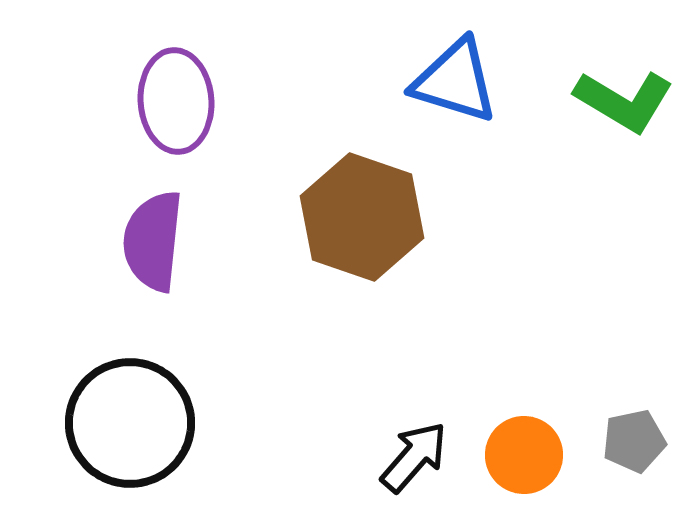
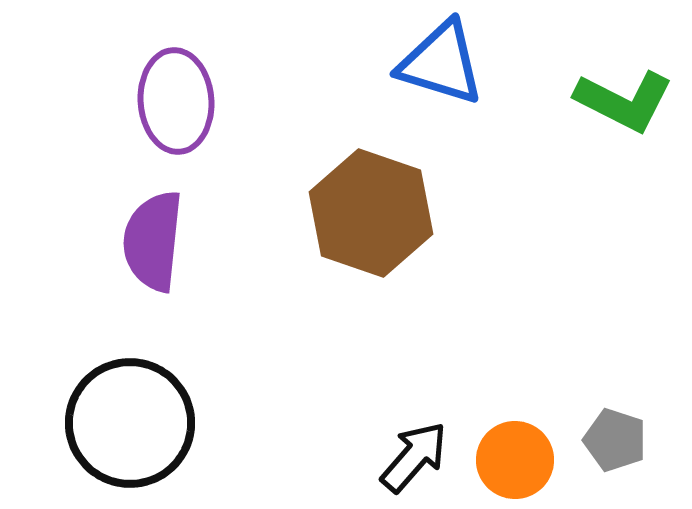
blue triangle: moved 14 px left, 18 px up
green L-shape: rotated 4 degrees counterclockwise
brown hexagon: moved 9 px right, 4 px up
gray pentagon: moved 19 px left, 1 px up; rotated 30 degrees clockwise
orange circle: moved 9 px left, 5 px down
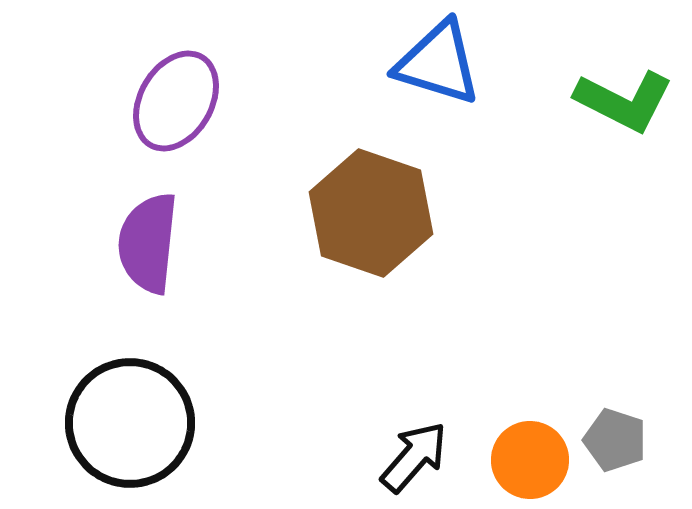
blue triangle: moved 3 px left
purple ellipse: rotated 34 degrees clockwise
purple semicircle: moved 5 px left, 2 px down
orange circle: moved 15 px right
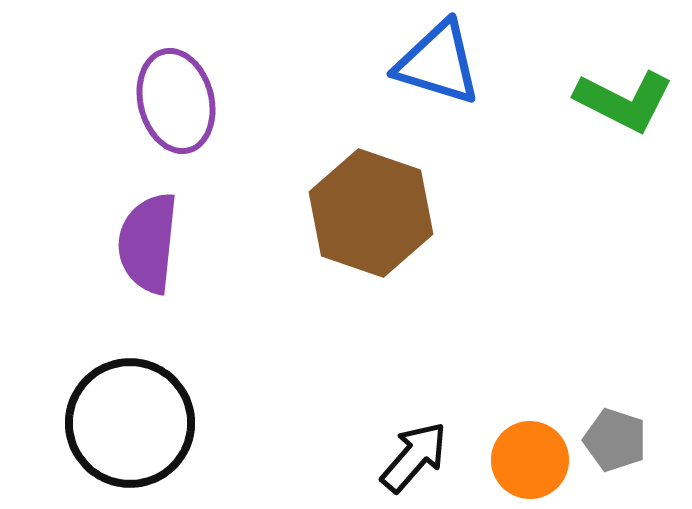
purple ellipse: rotated 44 degrees counterclockwise
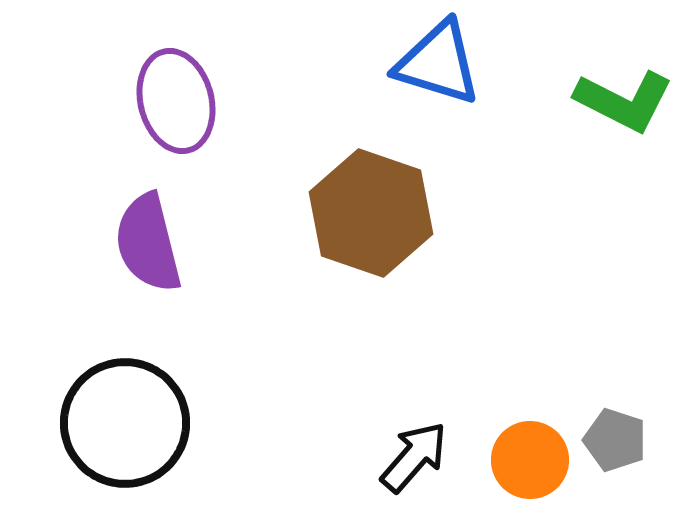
purple semicircle: rotated 20 degrees counterclockwise
black circle: moved 5 px left
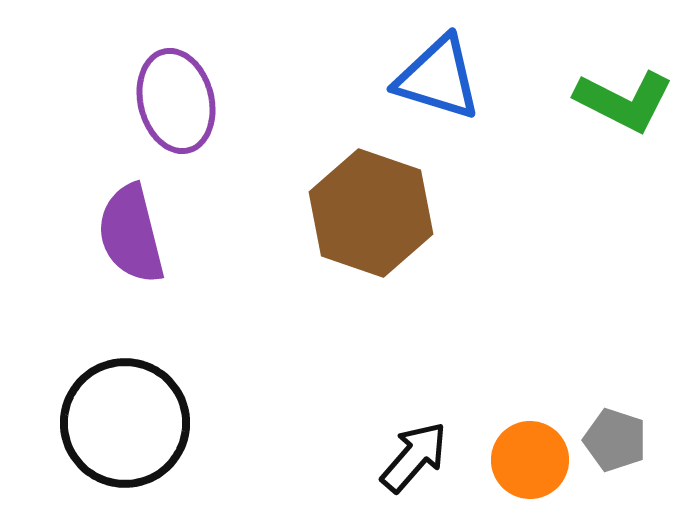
blue triangle: moved 15 px down
purple semicircle: moved 17 px left, 9 px up
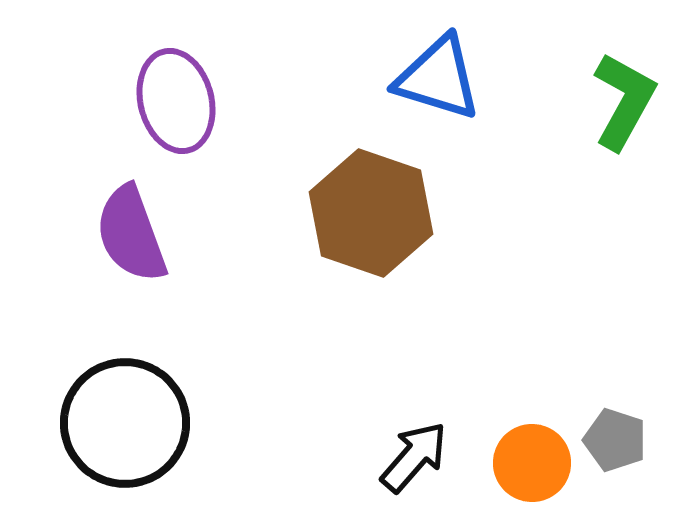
green L-shape: rotated 88 degrees counterclockwise
purple semicircle: rotated 6 degrees counterclockwise
orange circle: moved 2 px right, 3 px down
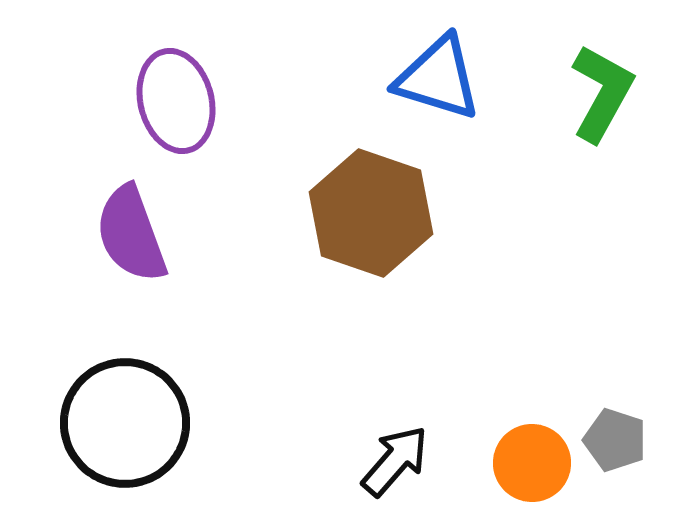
green L-shape: moved 22 px left, 8 px up
black arrow: moved 19 px left, 4 px down
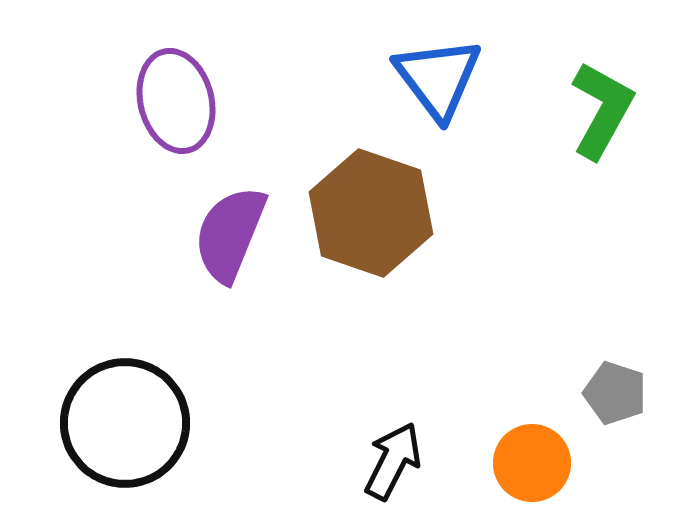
blue triangle: rotated 36 degrees clockwise
green L-shape: moved 17 px down
purple semicircle: moved 99 px right; rotated 42 degrees clockwise
gray pentagon: moved 47 px up
black arrow: moved 2 px left; rotated 14 degrees counterclockwise
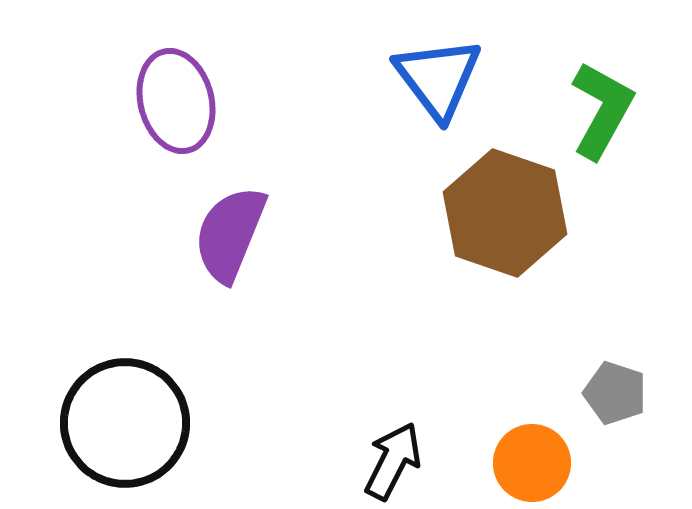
brown hexagon: moved 134 px right
